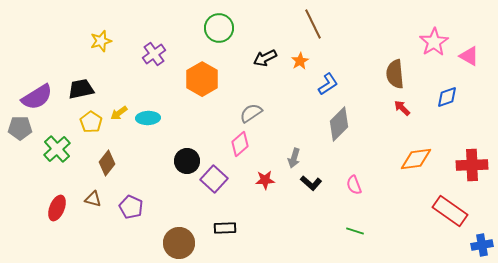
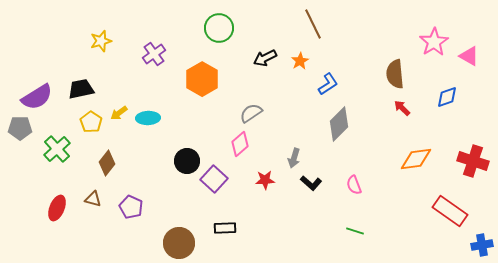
red cross: moved 1 px right, 4 px up; rotated 20 degrees clockwise
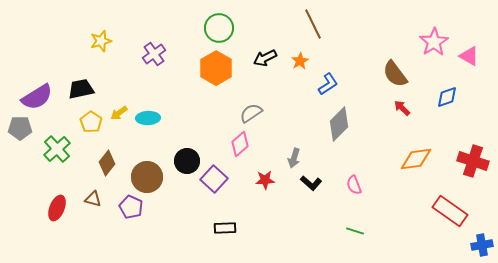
brown semicircle: rotated 32 degrees counterclockwise
orange hexagon: moved 14 px right, 11 px up
brown circle: moved 32 px left, 66 px up
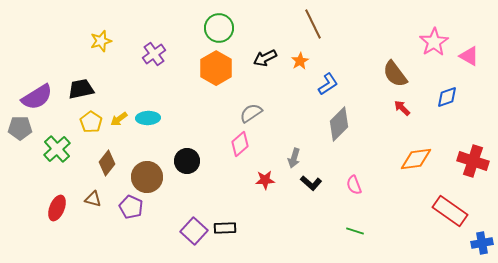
yellow arrow: moved 6 px down
purple square: moved 20 px left, 52 px down
blue cross: moved 2 px up
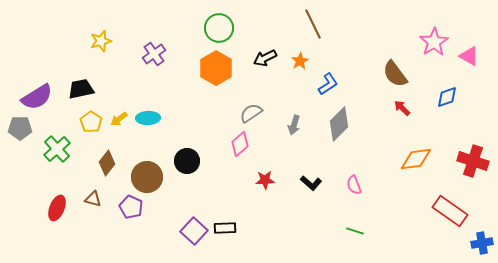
gray arrow: moved 33 px up
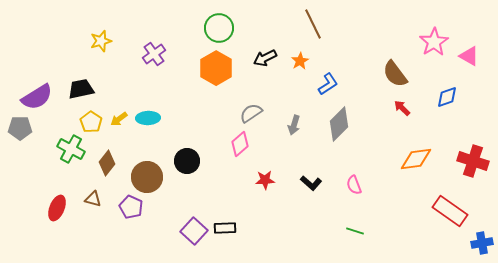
green cross: moved 14 px right; rotated 20 degrees counterclockwise
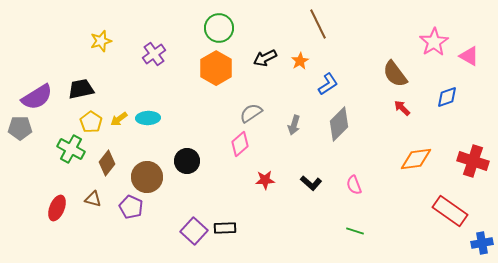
brown line: moved 5 px right
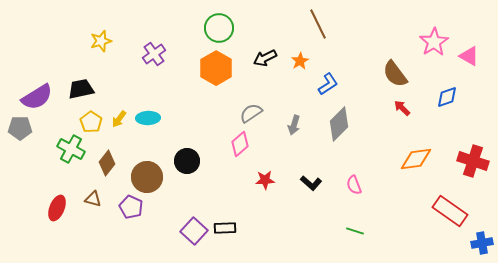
yellow arrow: rotated 18 degrees counterclockwise
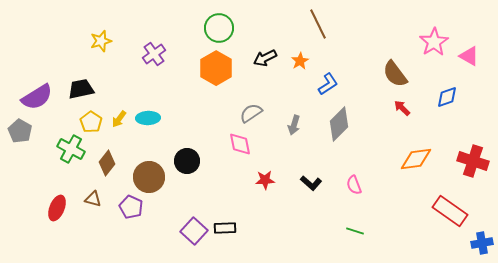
gray pentagon: moved 3 px down; rotated 30 degrees clockwise
pink diamond: rotated 60 degrees counterclockwise
brown circle: moved 2 px right
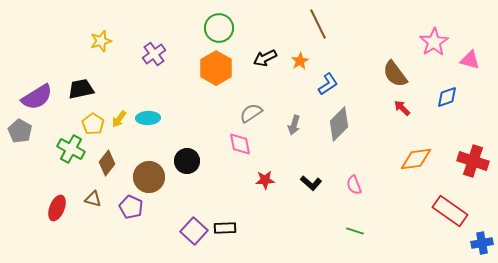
pink triangle: moved 1 px right, 4 px down; rotated 15 degrees counterclockwise
yellow pentagon: moved 2 px right, 2 px down
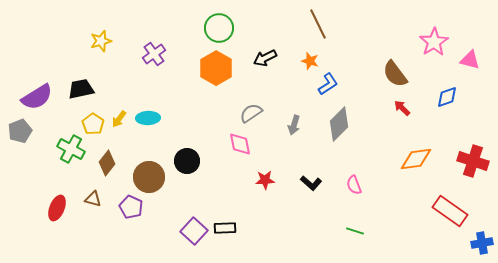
orange star: moved 10 px right; rotated 24 degrees counterclockwise
gray pentagon: rotated 20 degrees clockwise
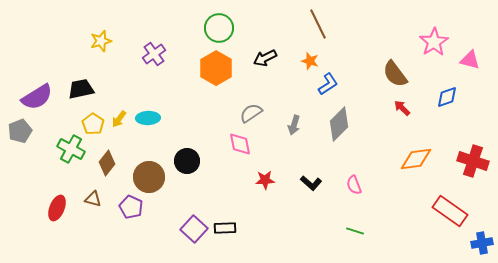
purple square: moved 2 px up
